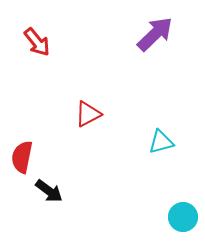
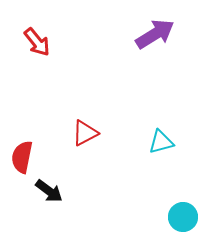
purple arrow: rotated 12 degrees clockwise
red triangle: moved 3 px left, 19 px down
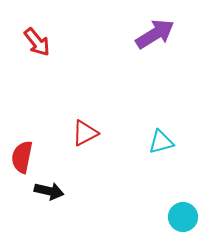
black arrow: rotated 24 degrees counterclockwise
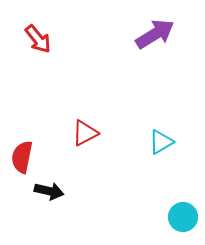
red arrow: moved 1 px right, 3 px up
cyan triangle: rotated 16 degrees counterclockwise
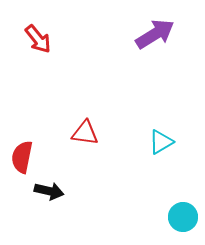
red triangle: rotated 36 degrees clockwise
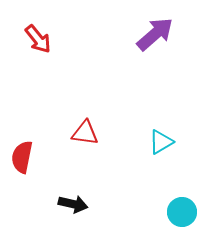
purple arrow: rotated 9 degrees counterclockwise
black arrow: moved 24 px right, 13 px down
cyan circle: moved 1 px left, 5 px up
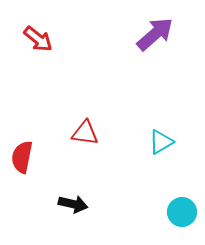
red arrow: rotated 12 degrees counterclockwise
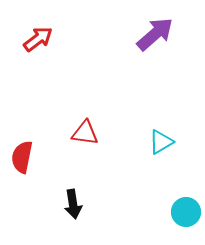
red arrow: rotated 76 degrees counterclockwise
black arrow: rotated 68 degrees clockwise
cyan circle: moved 4 px right
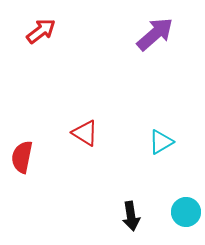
red arrow: moved 3 px right, 8 px up
red triangle: rotated 24 degrees clockwise
black arrow: moved 58 px right, 12 px down
